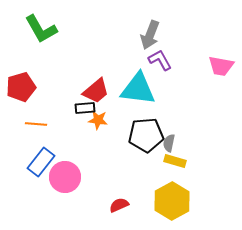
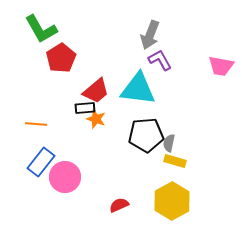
red pentagon: moved 40 px right, 29 px up; rotated 16 degrees counterclockwise
orange star: moved 2 px left, 1 px up; rotated 12 degrees clockwise
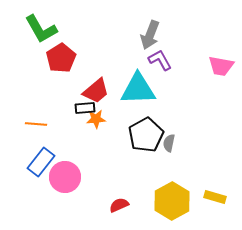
cyan triangle: rotated 9 degrees counterclockwise
orange star: rotated 24 degrees counterclockwise
black pentagon: rotated 24 degrees counterclockwise
yellow rectangle: moved 40 px right, 36 px down
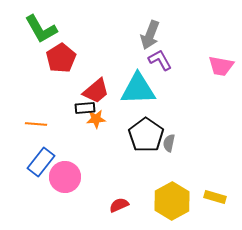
black pentagon: rotated 8 degrees counterclockwise
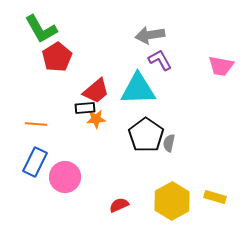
gray arrow: rotated 60 degrees clockwise
red pentagon: moved 4 px left, 1 px up
blue rectangle: moved 6 px left; rotated 12 degrees counterclockwise
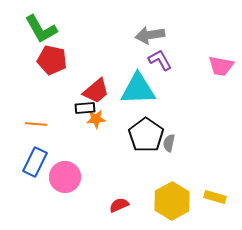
red pentagon: moved 5 px left, 3 px down; rotated 28 degrees counterclockwise
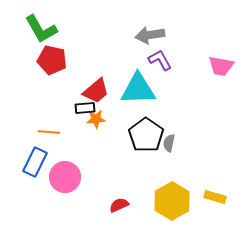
orange line: moved 13 px right, 8 px down
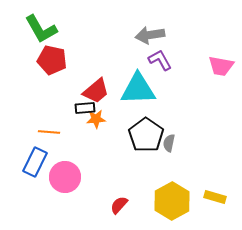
red semicircle: rotated 24 degrees counterclockwise
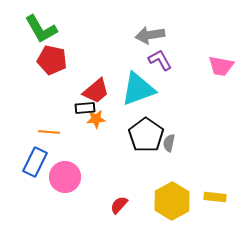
cyan triangle: rotated 18 degrees counterclockwise
yellow rectangle: rotated 10 degrees counterclockwise
